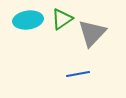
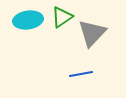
green triangle: moved 2 px up
blue line: moved 3 px right
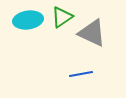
gray triangle: rotated 48 degrees counterclockwise
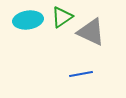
gray triangle: moved 1 px left, 1 px up
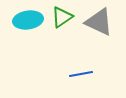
gray triangle: moved 8 px right, 10 px up
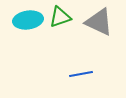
green triangle: moved 2 px left; rotated 15 degrees clockwise
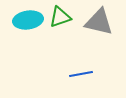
gray triangle: rotated 12 degrees counterclockwise
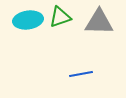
gray triangle: rotated 12 degrees counterclockwise
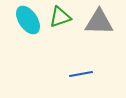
cyan ellipse: rotated 64 degrees clockwise
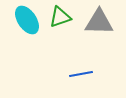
cyan ellipse: moved 1 px left
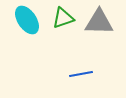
green triangle: moved 3 px right, 1 px down
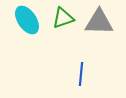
blue line: rotated 75 degrees counterclockwise
